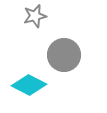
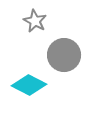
gray star: moved 5 px down; rotated 30 degrees counterclockwise
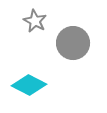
gray circle: moved 9 px right, 12 px up
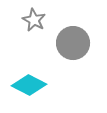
gray star: moved 1 px left, 1 px up
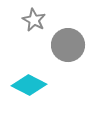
gray circle: moved 5 px left, 2 px down
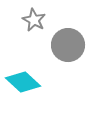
cyan diamond: moved 6 px left, 3 px up; rotated 16 degrees clockwise
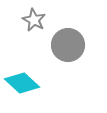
cyan diamond: moved 1 px left, 1 px down
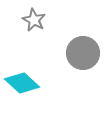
gray circle: moved 15 px right, 8 px down
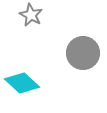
gray star: moved 3 px left, 5 px up
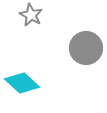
gray circle: moved 3 px right, 5 px up
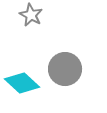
gray circle: moved 21 px left, 21 px down
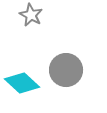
gray circle: moved 1 px right, 1 px down
